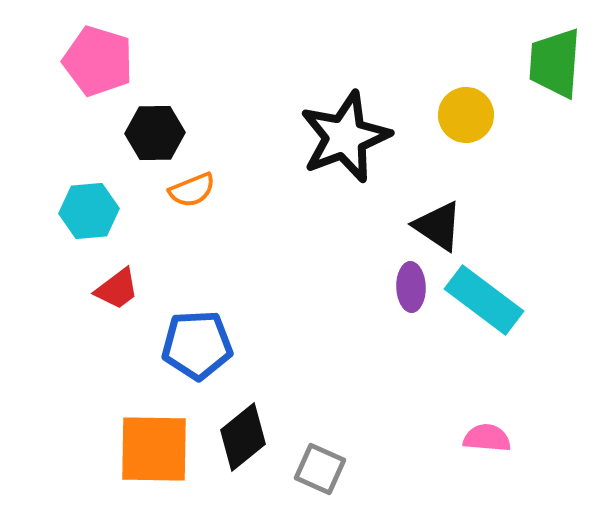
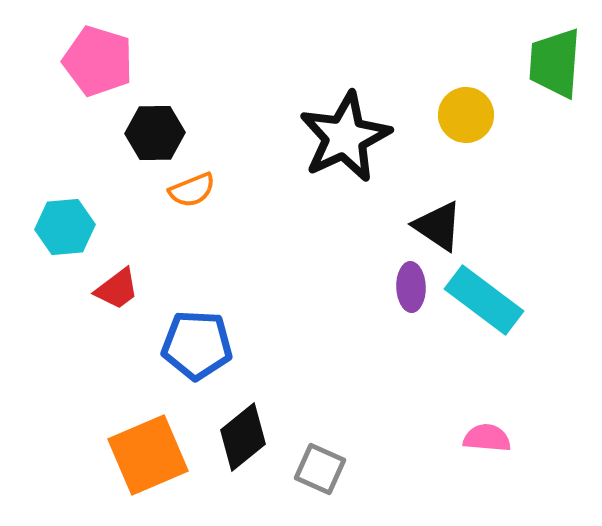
black star: rotated 4 degrees counterclockwise
cyan hexagon: moved 24 px left, 16 px down
blue pentagon: rotated 6 degrees clockwise
orange square: moved 6 px left, 6 px down; rotated 24 degrees counterclockwise
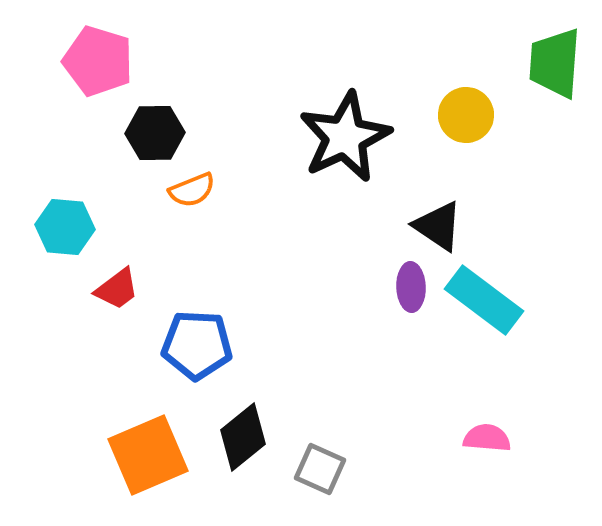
cyan hexagon: rotated 10 degrees clockwise
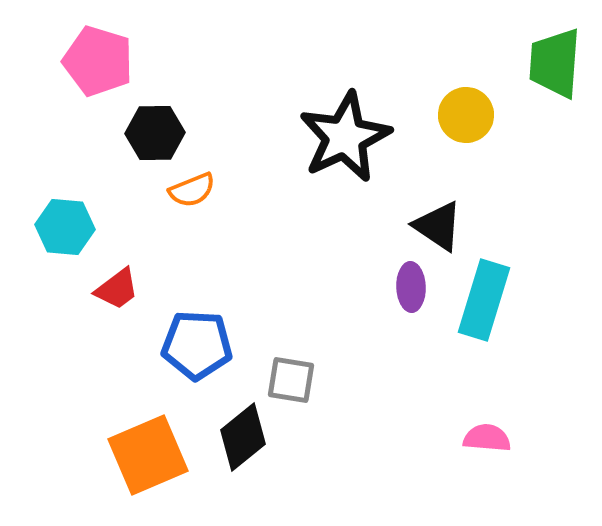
cyan rectangle: rotated 70 degrees clockwise
gray square: moved 29 px left, 89 px up; rotated 15 degrees counterclockwise
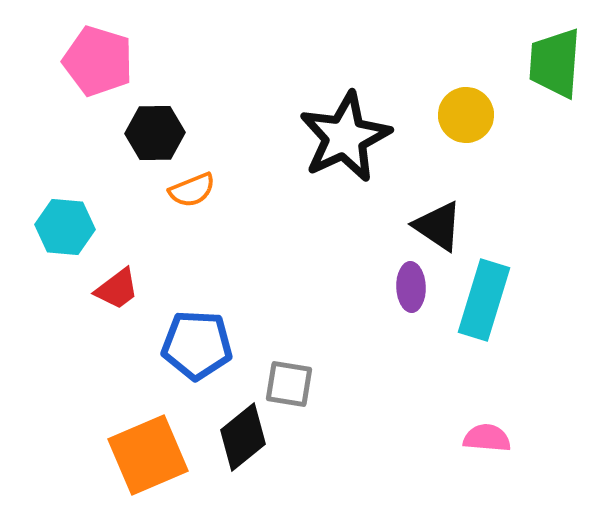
gray square: moved 2 px left, 4 px down
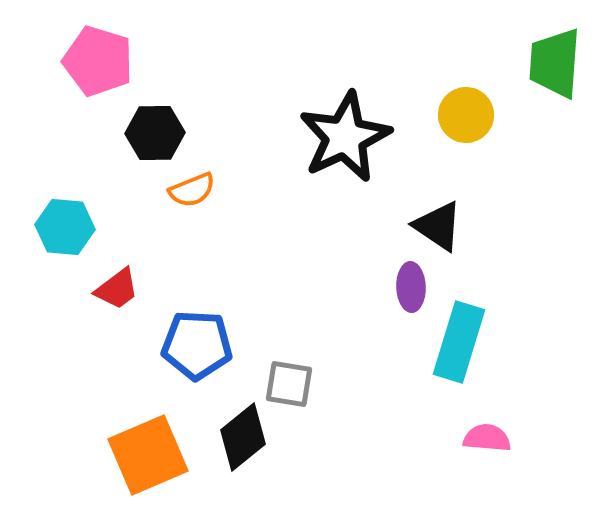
cyan rectangle: moved 25 px left, 42 px down
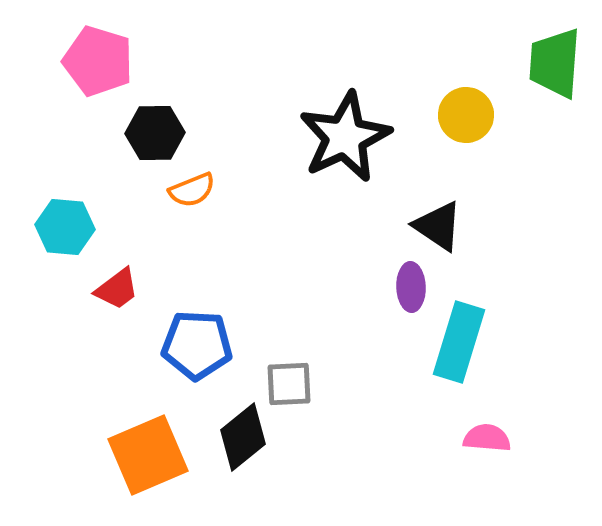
gray square: rotated 12 degrees counterclockwise
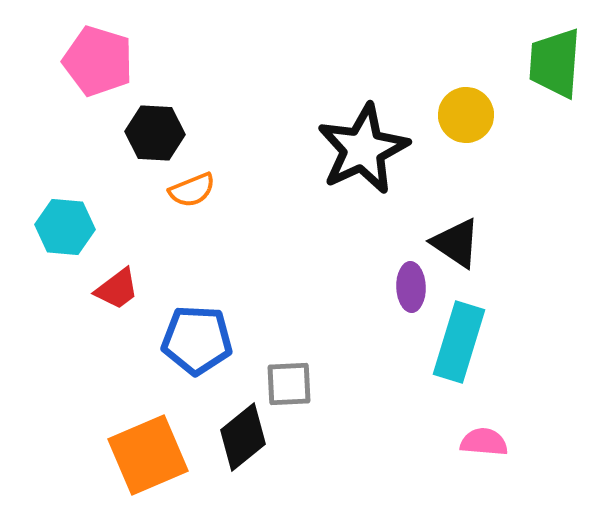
black hexagon: rotated 4 degrees clockwise
black star: moved 18 px right, 12 px down
black triangle: moved 18 px right, 17 px down
blue pentagon: moved 5 px up
pink semicircle: moved 3 px left, 4 px down
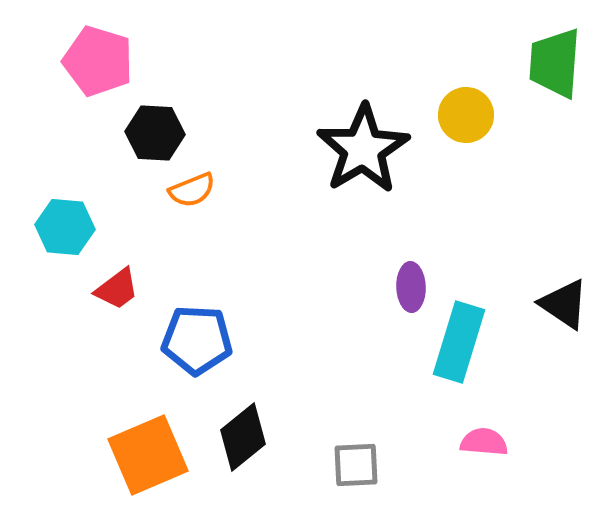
black star: rotated 6 degrees counterclockwise
black triangle: moved 108 px right, 61 px down
gray square: moved 67 px right, 81 px down
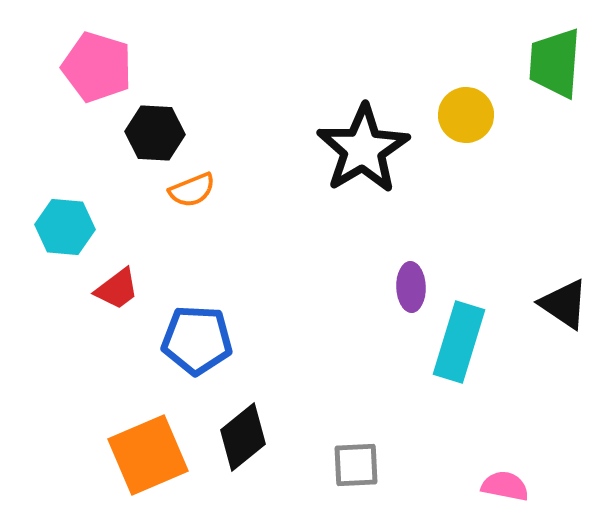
pink pentagon: moved 1 px left, 6 px down
pink semicircle: moved 21 px right, 44 px down; rotated 6 degrees clockwise
